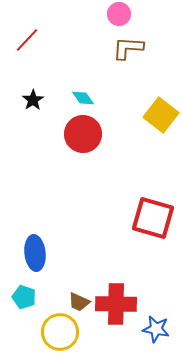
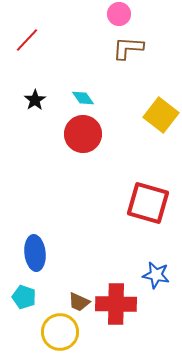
black star: moved 2 px right
red square: moved 5 px left, 15 px up
blue star: moved 54 px up
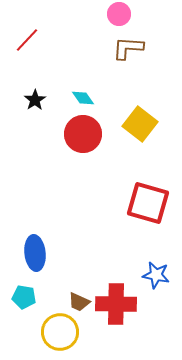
yellow square: moved 21 px left, 9 px down
cyan pentagon: rotated 10 degrees counterclockwise
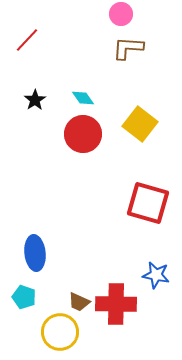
pink circle: moved 2 px right
cyan pentagon: rotated 10 degrees clockwise
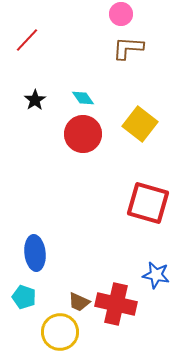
red cross: rotated 12 degrees clockwise
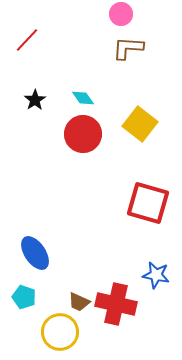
blue ellipse: rotated 28 degrees counterclockwise
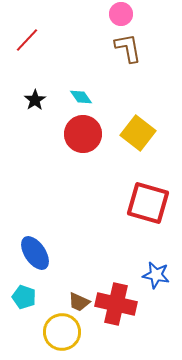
brown L-shape: rotated 76 degrees clockwise
cyan diamond: moved 2 px left, 1 px up
yellow square: moved 2 px left, 9 px down
yellow circle: moved 2 px right
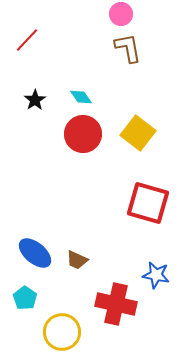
blue ellipse: rotated 16 degrees counterclockwise
cyan pentagon: moved 1 px right, 1 px down; rotated 15 degrees clockwise
brown trapezoid: moved 2 px left, 42 px up
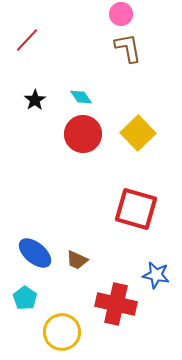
yellow square: rotated 8 degrees clockwise
red square: moved 12 px left, 6 px down
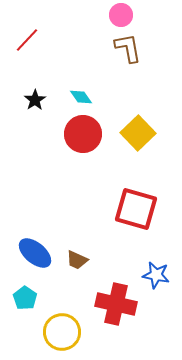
pink circle: moved 1 px down
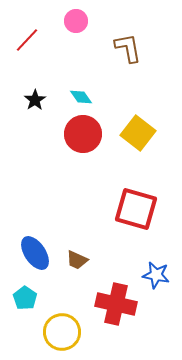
pink circle: moved 45 px left, 6 px down
yellow square: rotated 8 degrees counterclockwise
blue ellipse: rotated 16 degrees clockwise
